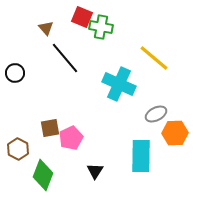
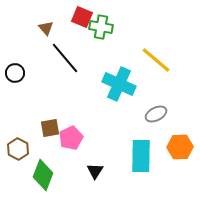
yellow line: moved 2 px right, 2 px down
orange hexagon: moved 5 px right, 14 px down
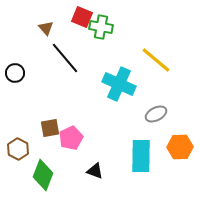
black triangle: rotated 42 degrees counterclockwise
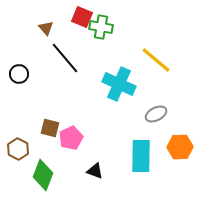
black circle: moved 4 px right, 1 px down
brown square: rotated 24 degrees clockwise
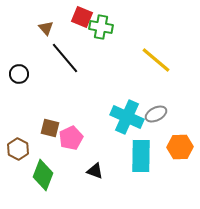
cyan cross: moved 8 px right, 33 px down
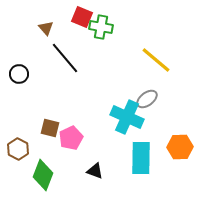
gray ellipse: moved 9 px left, 15 px up; rotated 10 degrees counterclockwise
cyan rectangle: moved 2 px down
